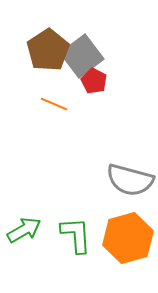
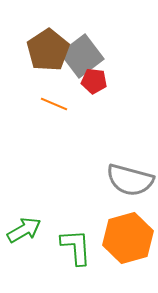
red pentagon: rotated 20 degrees counterclockwise
green L-shape: moved 12 px down
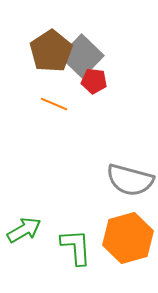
brown pentagon: moved 3 px right, 1 px down
gray square: rotated 9 degrees counterclockwise
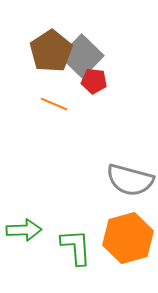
green arrow: rotated 28 degrees clockwise
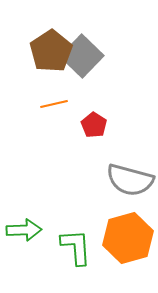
red pentagon: moved 44 px down; rotated 25 degrees clockwise
orange line: rotated 36 degrees counterclockwise
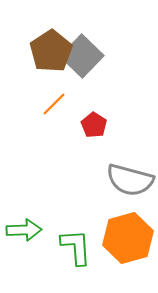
orange line: rotated 32 degrees counterclockwise
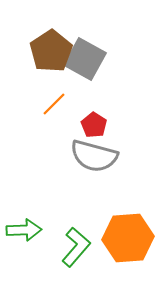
gray square: moved 3 px right, 3 px down; rotated 15 degrees counterclockwise
gray semicircle: moved 36 px left, 24 px up
orange hexagon: rotated 12 degrees clockwise
green L-shape: rotated 45 degrees clockwise
